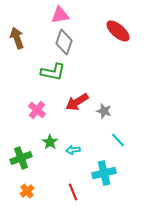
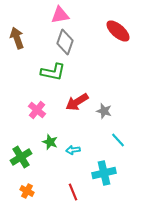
gray diamond: moved 1 px right
green star: rotated 14 degrees counterclockwise
green cross: moved 1 px up; rotated 10 degrees counterclockwise
orange cross: rotated 24 degrees counterclockwise
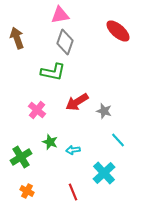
cyan cross: rotated 30 degrees counterclockwise
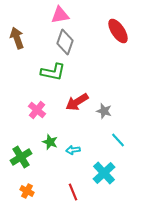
red ellipse: rotated 15 degrees clockwise
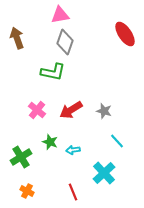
red ellipse: moved 7 px right, 3 px down
red arrow: moved 6 px left, 8 px down
cyan line: moved 1 px left, 1 px down
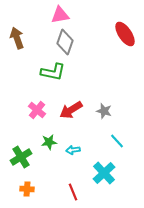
green star: moved 1 px left; rotated 28 degrees counterclockwise
orange cross: moved 2 px up; rotated 24 degrees counterclockwise
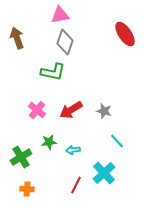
red line: moved 3 px right, 7 px up; rotated 48 degrees clockwise
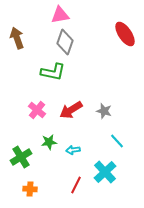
cyan cross: moved 1 px right, 1 px up
orange cross: moved 3 px right
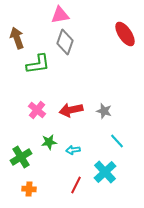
green L-shape: moved 15 px left, 8 px up; rotated 20 degrees counterclockwise
red arrow: rotated 20 degrees clockwise
orange cross: moved 1 px left
